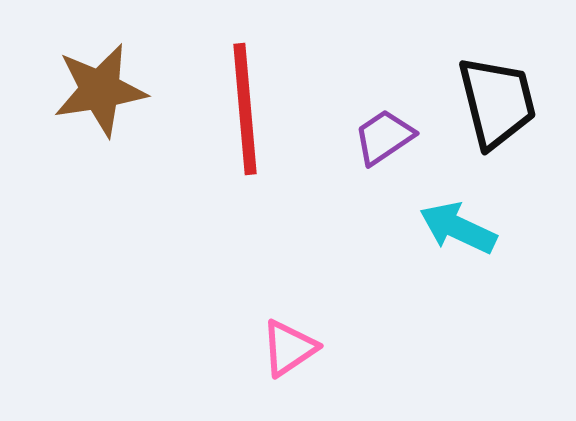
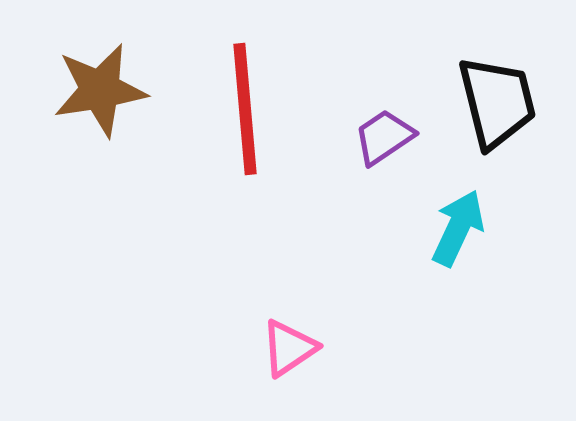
cyan arrow: rotated 90 degrees clockwise
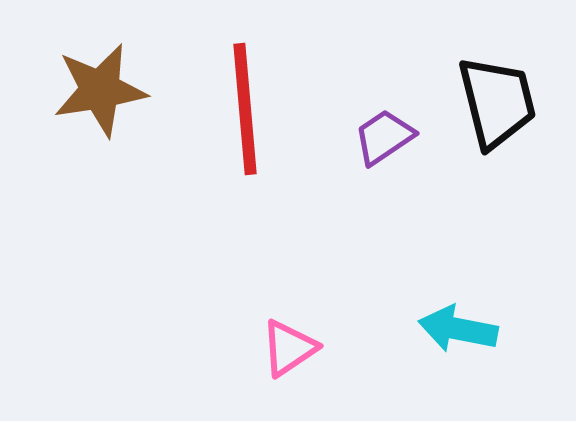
cyan arrow: moved 101 px down; rotated 104 degrees counterclockwise
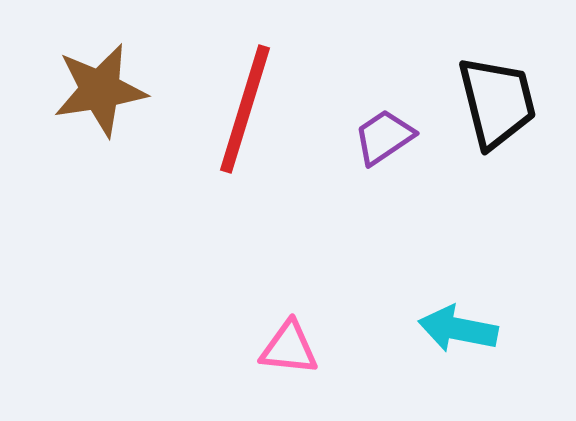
red line: rotated 22 degrees clockwise
pink triangle: rotated 40 degrees clockwise
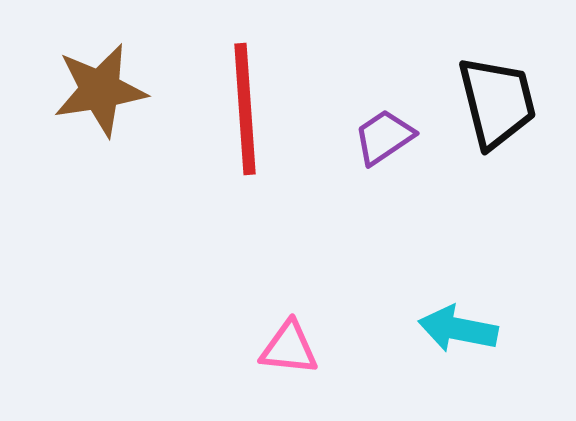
red line: rotated 21 degrees counterclockwise
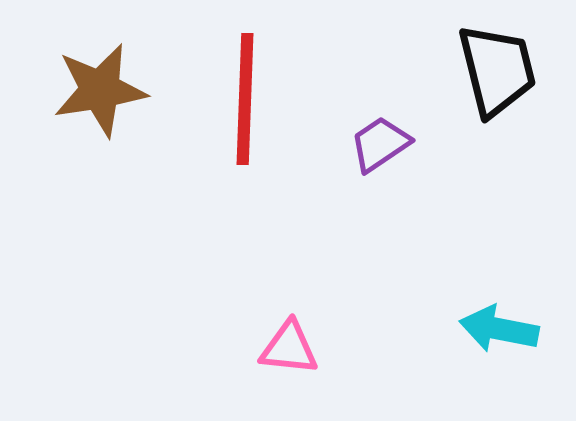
black trapezoid: moved 32 px up
red line: moved 10 px up; rotated 6 degrees clockwise
purple trapezoid: moved 4 px left, 7 px down
cyan arrow: moved 41 px right
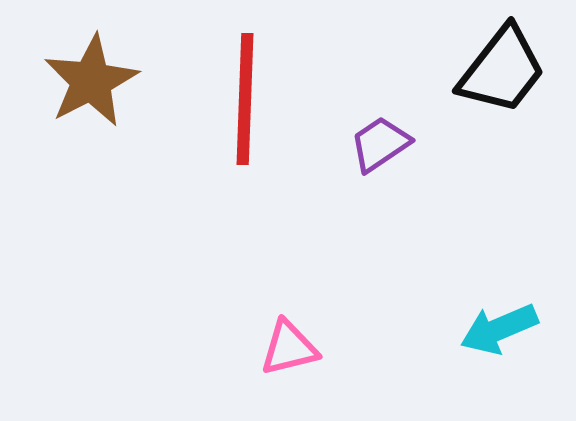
black trapezoid: moved 5 px right; rotated 52 degrees clockwise
brown star: moved 9 px left, 9 px up; rotated 18 degrees counterclockwise
cyan arrow: rotated 34 degrees counterclockwise
pink triangle: rotated 20 degrees counterclockwise
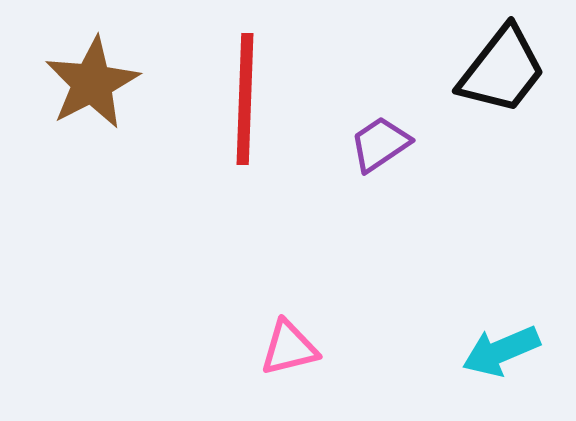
brown star: moved 1 px right, 2 px down
cyan arrow: moved 2 px right, 22 px down
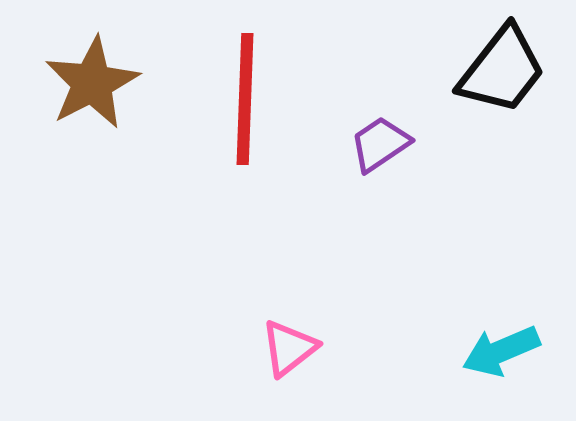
pink triangle: rotated 24 degrees counterclockwise
